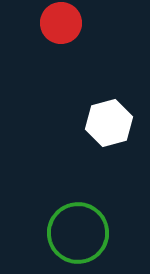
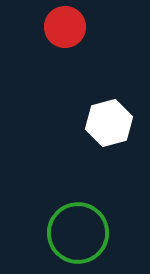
red circle: moved 4 px right, 4 px down
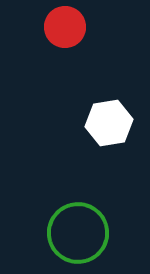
white hexagon: rotated 6 degrees clockwise
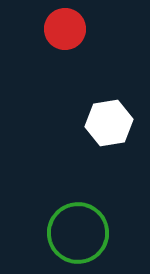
red circle: moved 2 px down
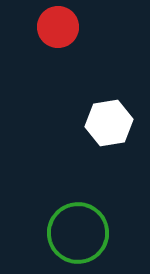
red circle: moved 7 px left, 2 px up
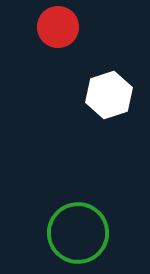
white hexagon: moved 28 px up; rotated 9 degrees counterclockwise
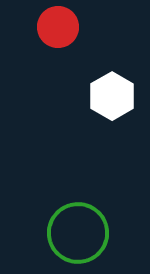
white hexagon: moved 3 px right, 1 px down; rotated 12 degrees counterclockwise
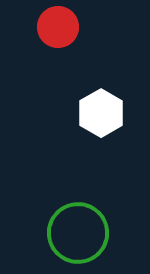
white hexagon: moved 11 px left, 17 px down
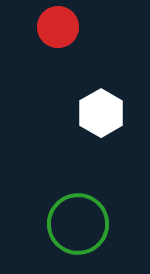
green circle: moved 9 px up
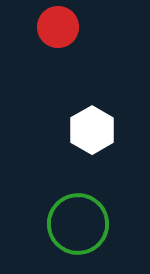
white hexagon: moved 9 px left, 17 px down
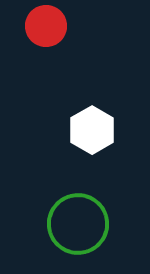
red circle: moved 12 px left, 1 px up
